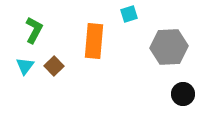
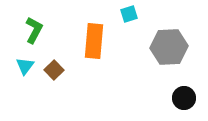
brown square: moved 4 px down
black circle: moved 1 px right, 4 px down
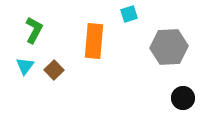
black circle: moved 1 px left
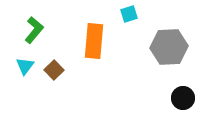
green L-shape: rotated 12 degrees clockwise
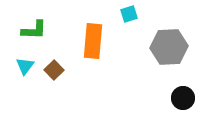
green L-shape: rotated 52 degrees clockwise
orange rectangle: moved 1 px left
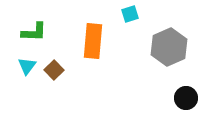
cyan square: moved 1 px right
green L-shape: moved 2 px down
gray hexagon: rotated 21 degrees counterclockwise
cyan triangle: moved 2 px right
black circle: moved 3 px right
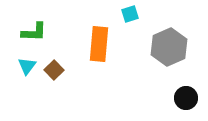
orange rectangle: moved 6 px right, 3 px down
